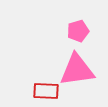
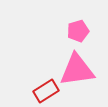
red rectangle: rotated 35 degrees counterclockwise
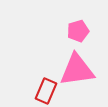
red rectangle: rotated 35 degrees counterclockwise
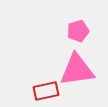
red rectangle: rotated 55 degrees clockwise
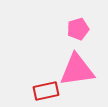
pink pentagon: moved 2 px up
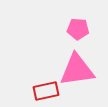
pink pentagon: rotated 20 degrees clockwise
